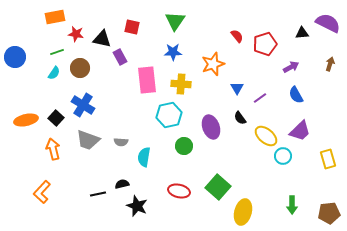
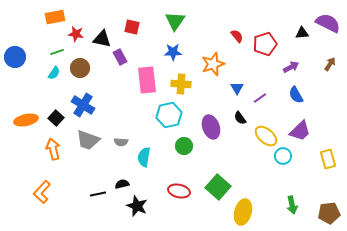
brown arrow at (330, 64): rotated 16 degrees clockwise
green arrow at (292, 205): rotated 12 degrees counterclockwise
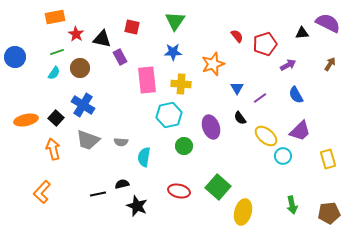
red star at (76, 34): rotated 21 degrees clockwise
purple arrow at (291, 67): moved 3 px left, 2 px up
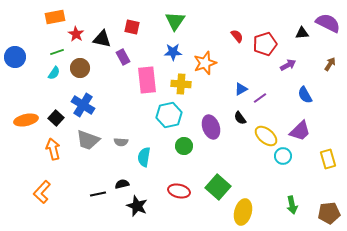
purple rectangle at (120, 57): moved 3 px right
orange star at (213, 64): moved 8 px left, 1 px up
blue triangle at (237, 88): moved 4 px right, 1 px down; rotated 32 degrees clockwise
blue semicircle at (296, 95): moved 9 px right
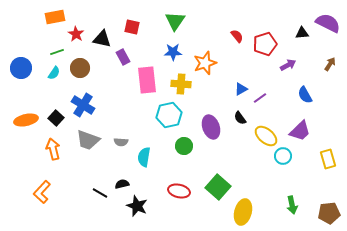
blue circle at (15, 57): moved 6 px right, 11 px down
black line at (98, 194): moved 2 px right, 1 px up; rotated 42 degrees clockwise
